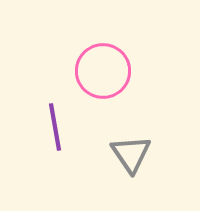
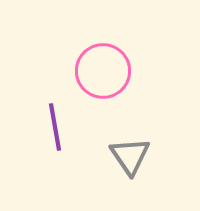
gray triangle: moved 1 px left, 2 px down
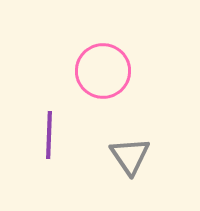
purple line: moved 6 px left, 8 px down; rotated 12 degrees clockwise
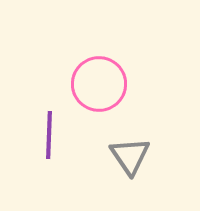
pink circle: moved 4 px left, 13 px down
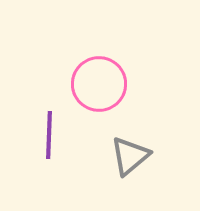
gray triangle: rotated 24 degrees clockwise
